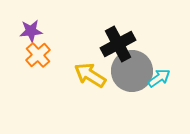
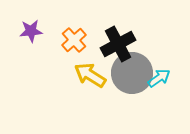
orange cross: moved 36 px right, 15 px up
gray circle: moved 2 px down
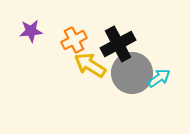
orange cross: rotated 15 degrees clockwise
yellow arrow: moved 10 px up
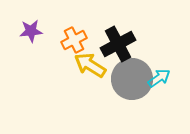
gray circle: moved 6 px down
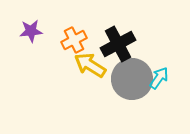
cyan arrow: rotated 20 degrees counterclockwise
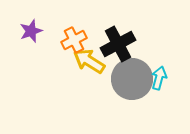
purple star: rotated 15 degrees counterclockwise
yellow arrow: moved 1 px left, 4 px up
cyan arrow: rotated 20 degrees counterclockwise
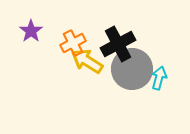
purple star: rotated 15 degrees counterclockwise
orange cross: moved 1 px left, 3 px down
yellow arrow: moved 2 px left
gray circle: moved 10 px up
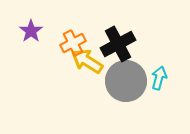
gray circle: moved 6 px left, 12 px down
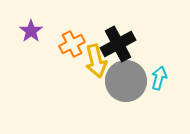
orange cross: moved 1 px left, 1 px down
yellow arrow: moved 9 px right; rotated 136 degrees counterclockwise
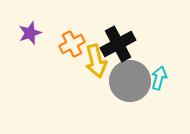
purple star: moved 1 px left, 2 px down; rotated 15 degrees clockwise
gray circle: moved 4 px right
